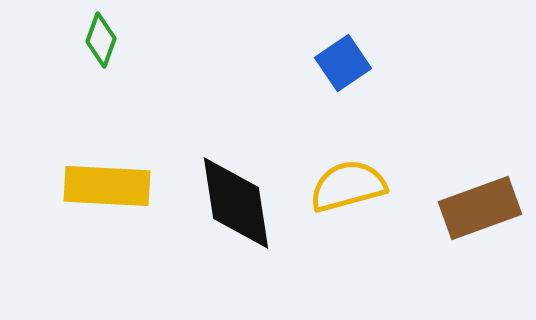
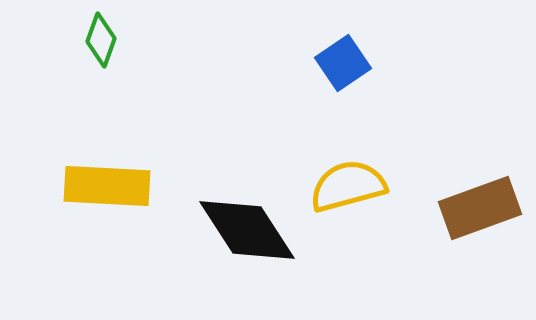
black diamond: moved 11 px right, 27 px down; rotated 24 degrees counterclockwise
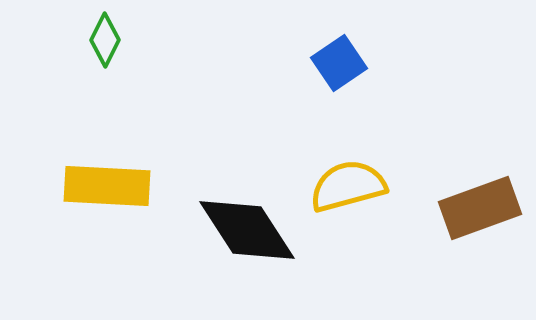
green diamond: moved 4 px right; rotated 6 degrees clockwise
blue square: moved 4 px left
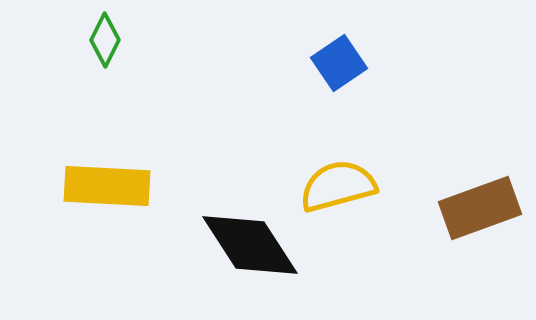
yellow semicircle: moved 10 px left
black diamond: moved 3 px right, 15 px down
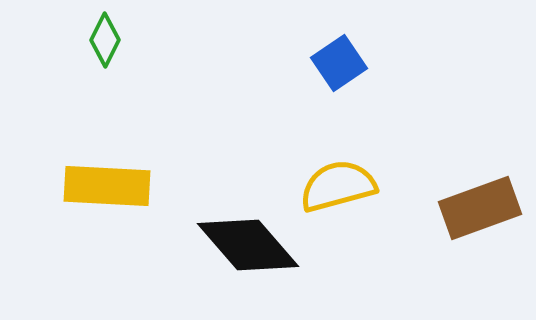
black diamond: moved 2 px left; rotated 8 degrees counterclockwise
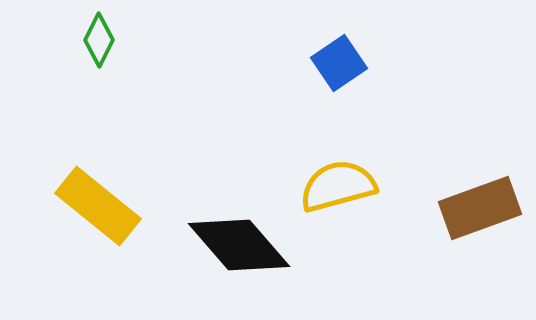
green diamond: moved 6 px left
yellow rectangle: moved 9 px left, 20 px down; rotated 36 degrees clockwise
black diamond: moved 9 px left
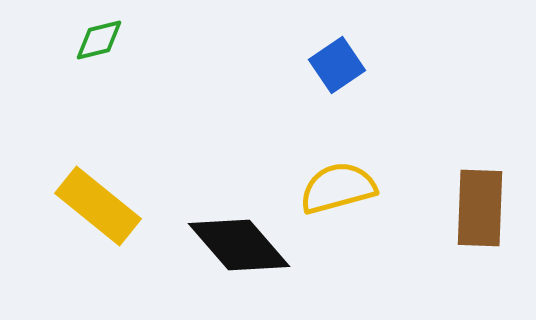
green diamond: rotated 50 degrees clockwise
blue square: moved 2 px left, 2 px down
yellow semicircle: moved 2 px down
brown rectangle: rotated 68 degrees counterclockwise
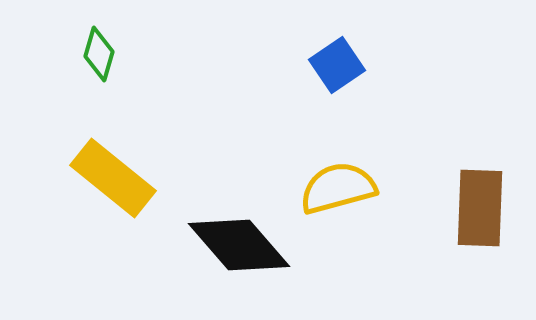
green diamond: moved 14 px down; rotated 60 degrees counterclockwise
yellow rectangle: moved 15 px right, 28 px up
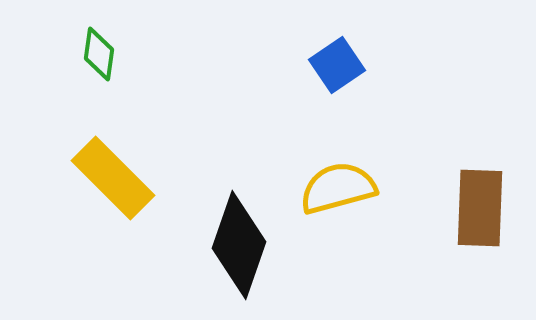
green diamond: rotated 8 degrees counterclockwise
yellow rectangle: rotated 6 degrees clockwise
black diamond: rotated 60 degrees clockwise
